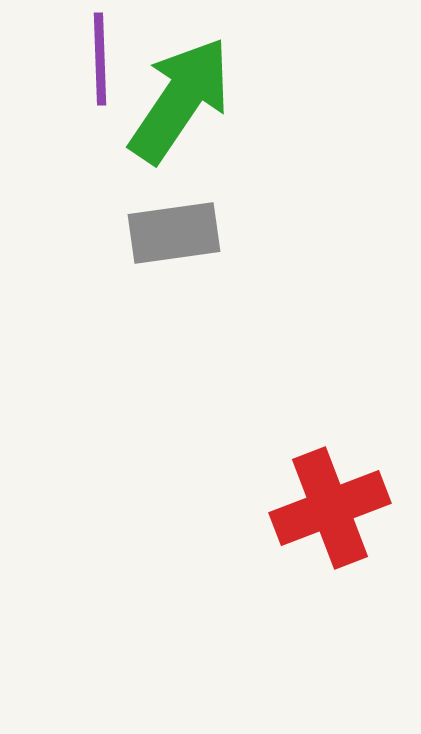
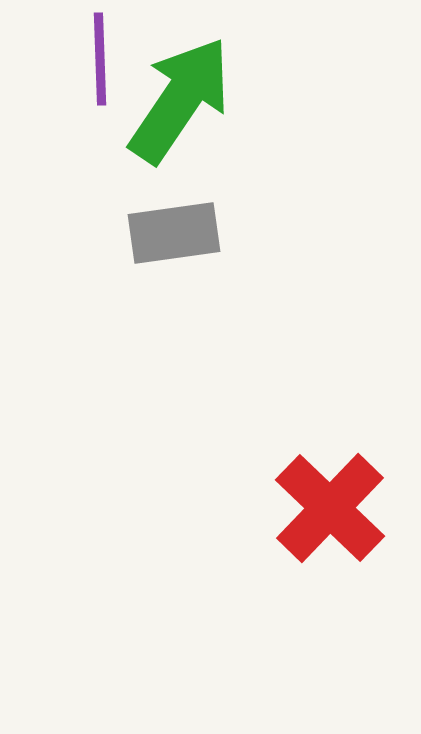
red cross: rotated 25 degrees counterclockwise
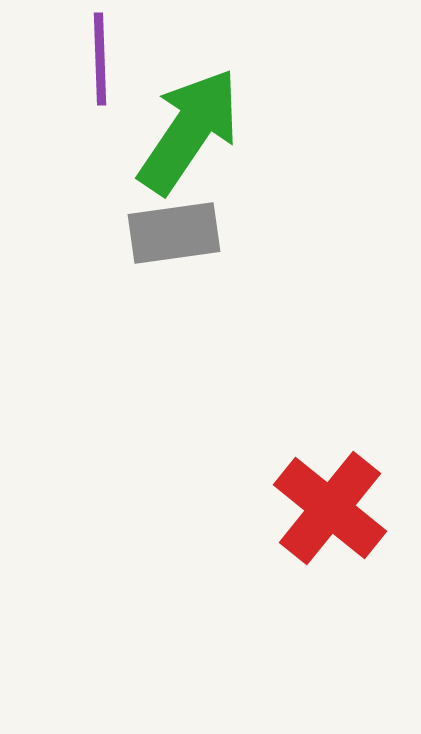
green arrow: moved 9 px right, 31 px down
red cross: rotated 5 degrees counterclockwise
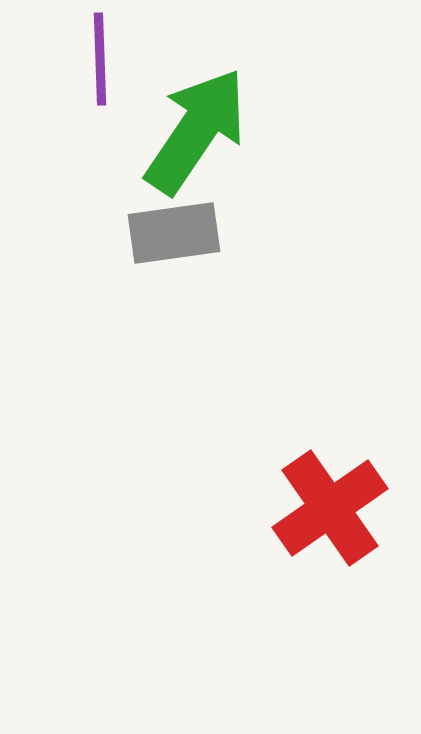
green arrow: moved 7 px right
red cross: rotated 16 degrees clockwise
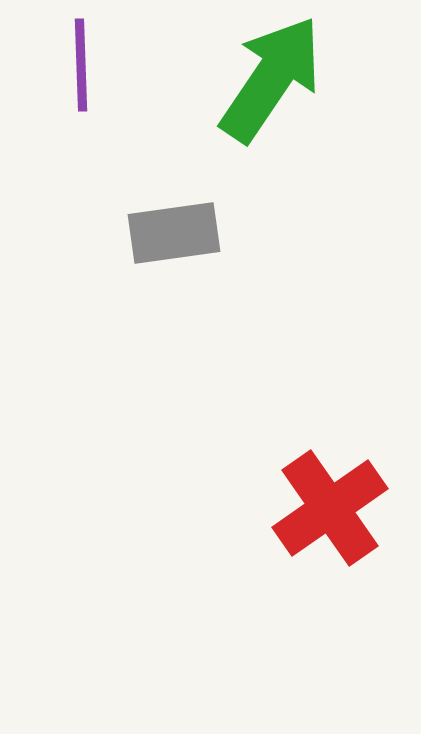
purple line: moved 19 px left, 6 px down
green arrow: moved 75 px right, 52 px up
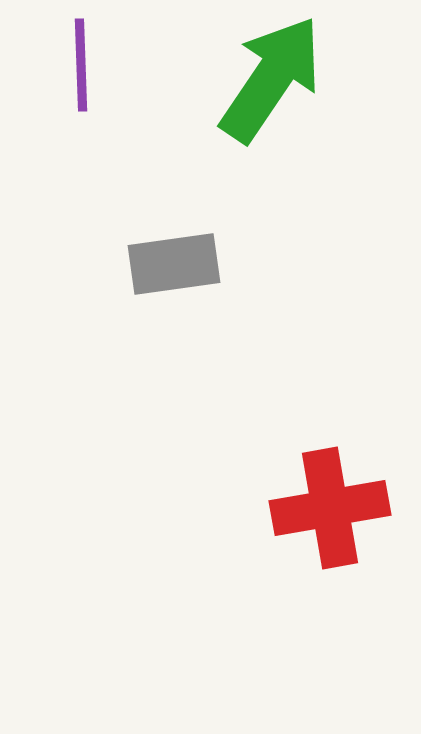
gray rectangle: moved 31 px down
red cross: rotated 25 degrees clockwise
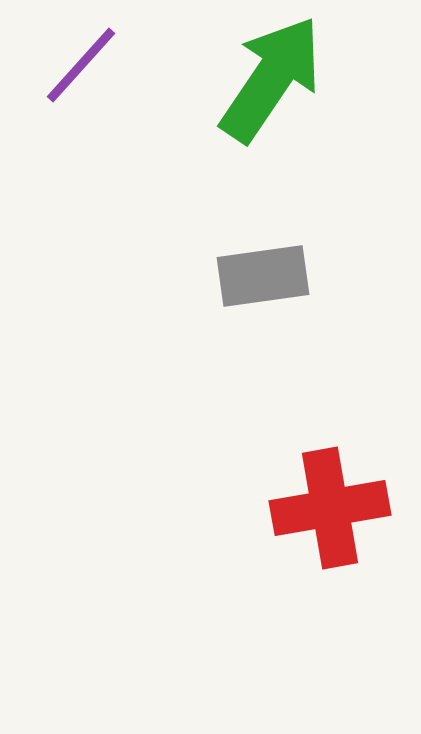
purple line: rotated 44 degrees clockwise
gray rectangle: moved 89 px right, 12 px down
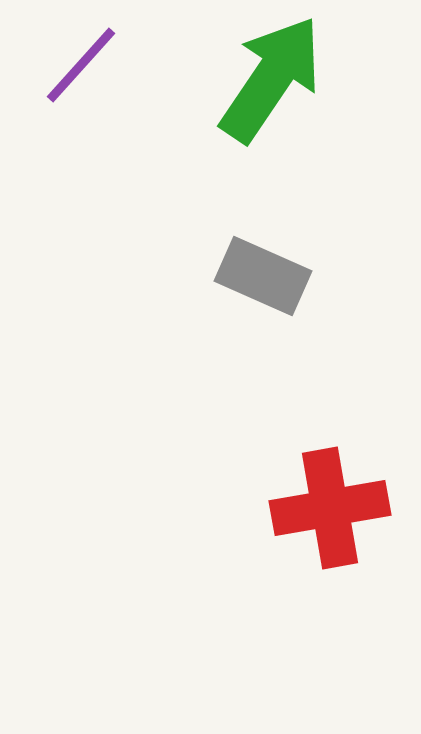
gray rectangle: rotated 32 degrees clockwise
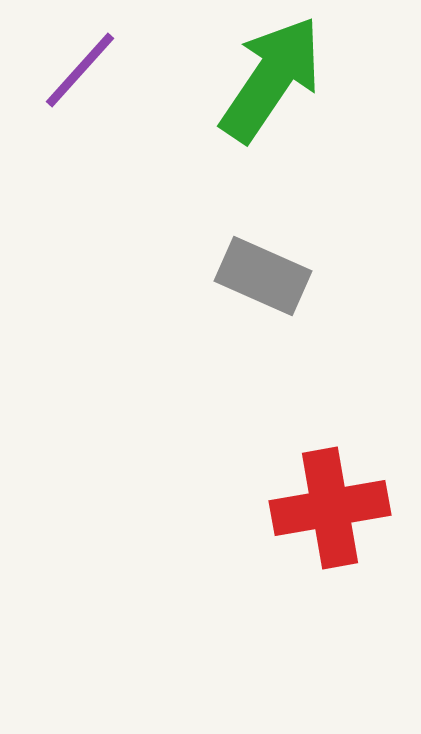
purple line: moved 1 px left, 5 px down
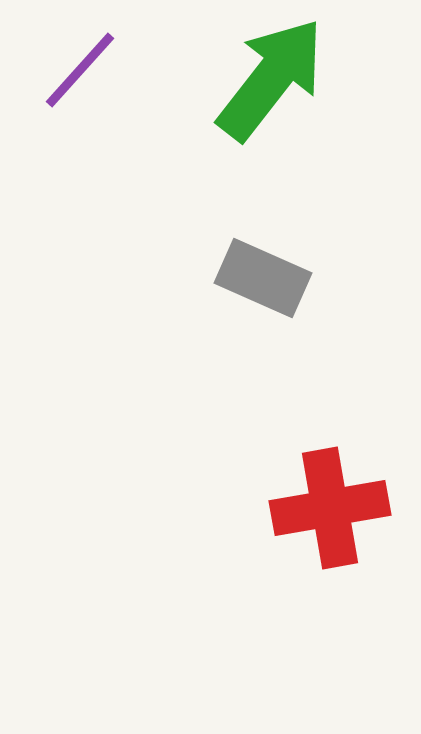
green arrow: rotated 4 degrees clockwise
gray rectangle: moved 2 px down
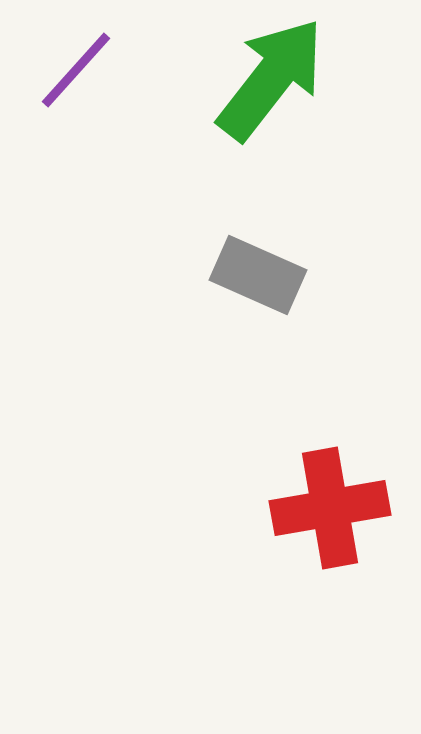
purple line: moved 4 px left
gray rectangle: moved 5 px left, 3 px up
